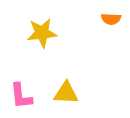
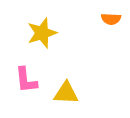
yellow star: rotated 12 degrees counterclockwise
pink L-shape: moved 5 px right, 16 px up
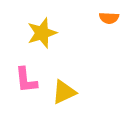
orange semicircle: moved 2 px left, 1 px up
yellow triangle: moved 2 px left, 1 px up; rotated 28 degrees counterclockwise
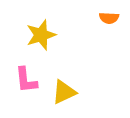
yellow star: moved 1 px left, 2 px down
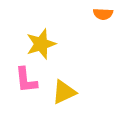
orange semicircle: moved 6 px left, 4 px up
yellow star: moved 9 px down
